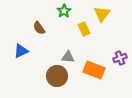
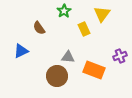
purple cross: moved 2 px up
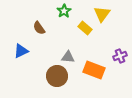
yellow rectangle: moved 1 px right, 1 px up; rotated 24 degrees counterclockwise
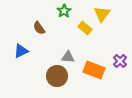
purple cross: moved 5 px down; rotated 24 degrees counterclockwise
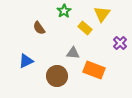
blue triangle: moved 5 px right, 10 px down
gray triangle: moved 5 px right, 4 px up
purple cross: moved 18 px up
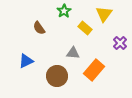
yellow triangle: moved 2 px right
orange rectangle: rotated 70 degrees counterclockwise
